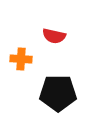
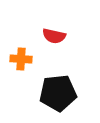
black pentagon: rotated 6 degrees counterclockwise
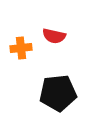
orange cross: moved 11 px up; rotated 10 degrees counterclockwise
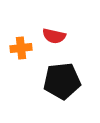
black pentagon: moved 4 px right, 12 px up
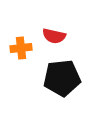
black pentagon: moved 3 px up
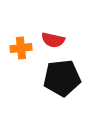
red semicircle: moved 1 px left, 4 px down
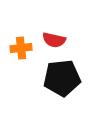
red semicircle: moved 1 px right
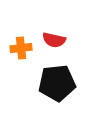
black pentagon: moved 5 px left, 5 px down
